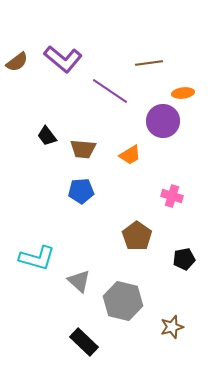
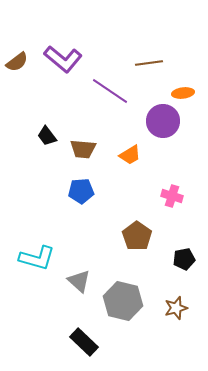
brown star: moved 4 px right, 19 px up
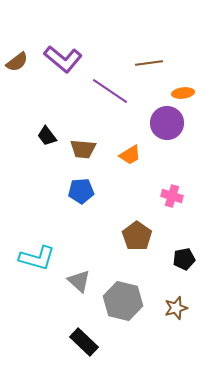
purple circle: moved 4 px right, 2 px down
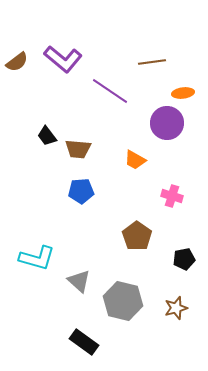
brown line: moved 3 px right, 1 px up
brown trapezoid: moved 5 px left
orange trapezoid: moved 5 px right, 5 px down; rotated 60 degrees clockwise
black rectangle: rotated 8 degrees counterclockwise
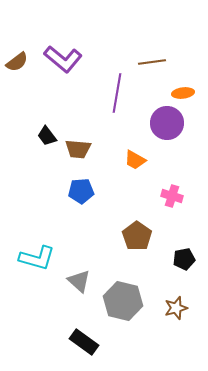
purple line: moved 7 px right, 2 px down; rotated 66 degrees clockwise
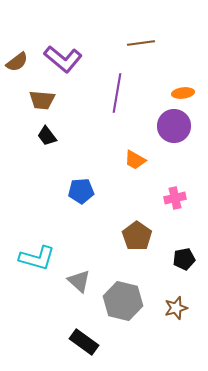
brown line: moved 11 px left, 19 px up
purple circle: moved 7 px right, 3 px down
brown trapezoid: moved 36 px left, 49 px up
pink cross: moved 3 px right, 2 px down; rotated 30 degrees counterclockwise
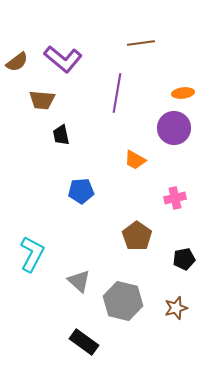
purple circle: moved 2 px down
black trapezoid: moved 14 px right, 1 px up; rotated 25 degrees clockwise
cyan L-shape: moved 5 px left, 4 px up; rotated 78 degrees counterclockwise
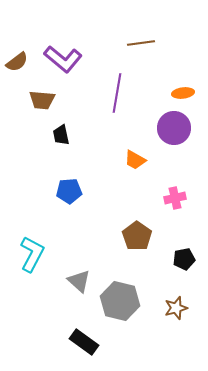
blue pentagon: moved 12 px left
gray hexagon: moved 3 px left
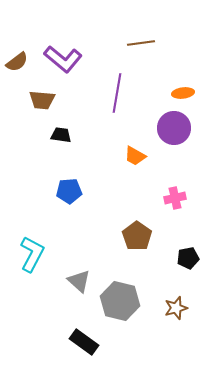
black trapezoid: rotated 110 degrees clockwise
orange trapezoid: moved 4 px up
black pentagon: moved 4 px right, 1 px up
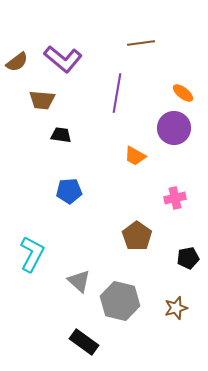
orange ellipse: rotated 45 degrees clockwise
